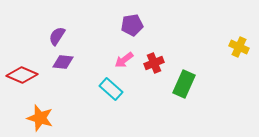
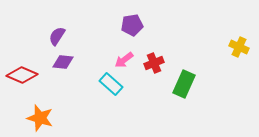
cyan rectangle: moved 5 px up
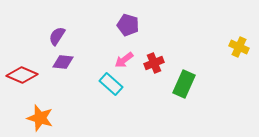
purple pentagon: moved 4 px left; rotated 25 degrees clockwise
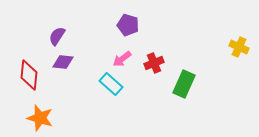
pink arrow: moved 2 px left, 1 px up
red diamond: moved 7 px right; rotated 72 degrees clockwise
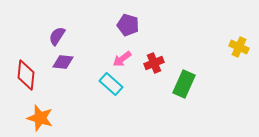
red diamond: moved 3 px left
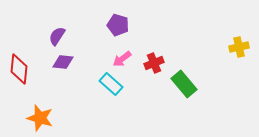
purple pentagon: moved 10 px left
yellow cross: rotated 36 degrees counterclockwise
red diamond: moved 7 px left, 6 px up
green rectangle: rotated 64 degrees counterclockwise
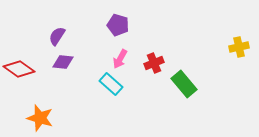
pink arrow: moved 2 px left; rotated 24 degrees counterclockwise
red diamond: rotated 60 degrees counterclockwise
